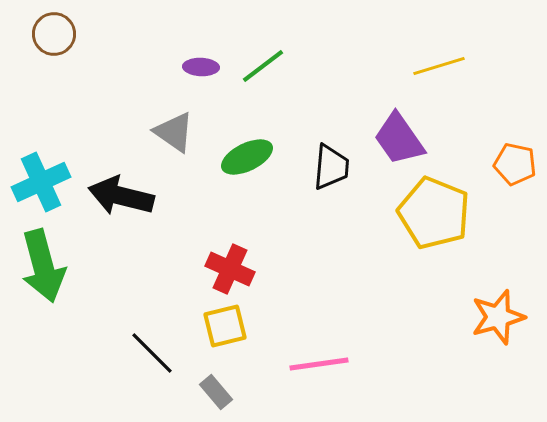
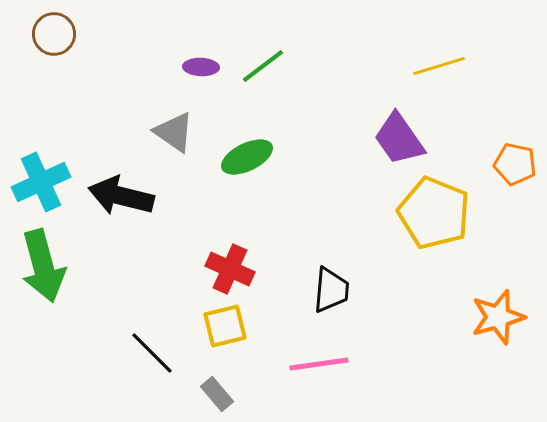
black trapezoid: moved 123 px down
gray rectangle: moved 1 px right, 2 px down
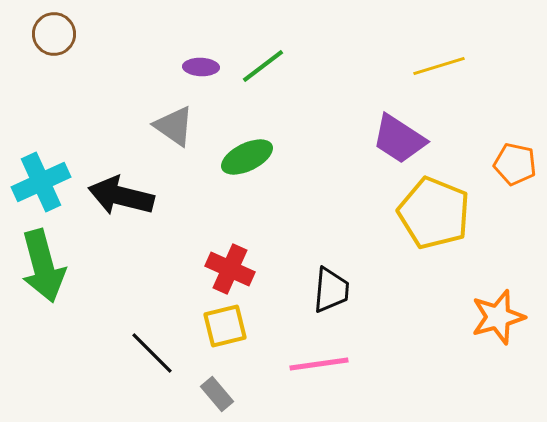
gray triangle: moved 6 px up
purple trapezoid: rotated 22 degrees counterclockwise
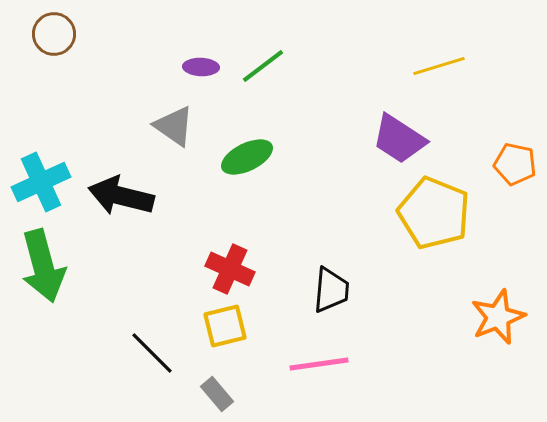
orange star: rotated 6 degrees counterclockwise
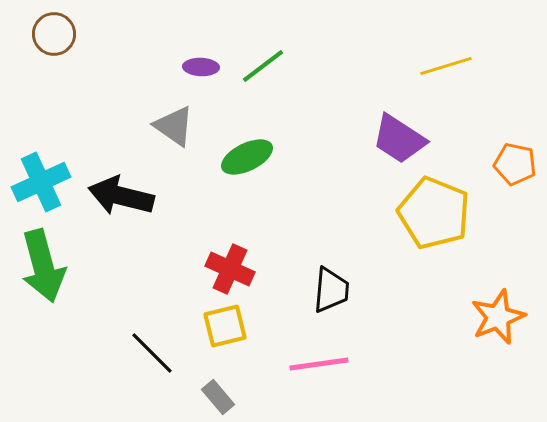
yellow line: moved 7 px right
gray rectangle: moved 1 px right, 3 px down
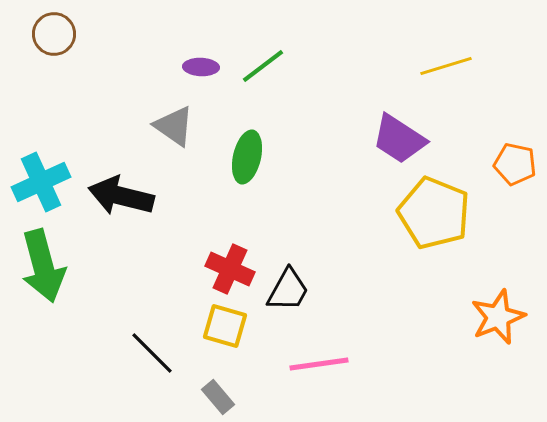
green ellipse: rotated 51 degrees counterclockwise
black trapezoid: moved 43 px left; rotated 24 degrees clockwise
yellow square: rotated 30 degrees clockwise
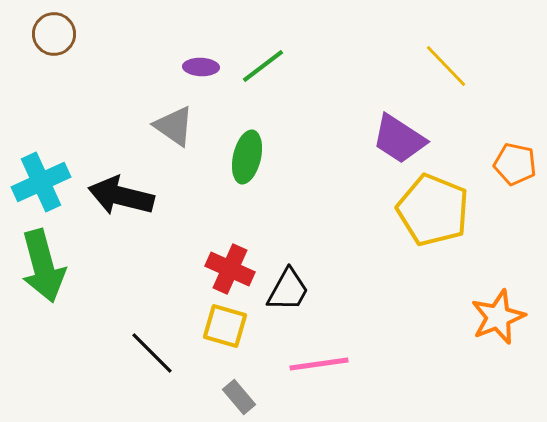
yellow line: rotated 63 degrees clockwise
yellow pentagon: moved 1 px left, 3 px up
gray rectangle: moved 21 px right
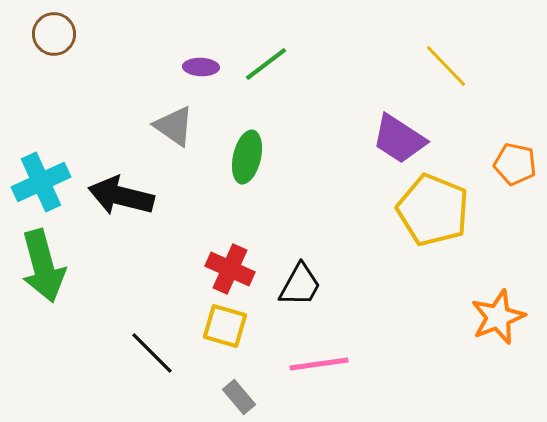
green line: moved 3 px right, 2 px up
black trapezoid: moved 12 px right, 5 px up
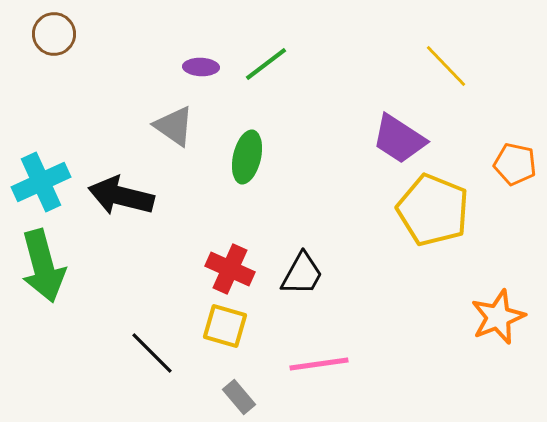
black trapezoid: moved 2 px right, 11 px up
